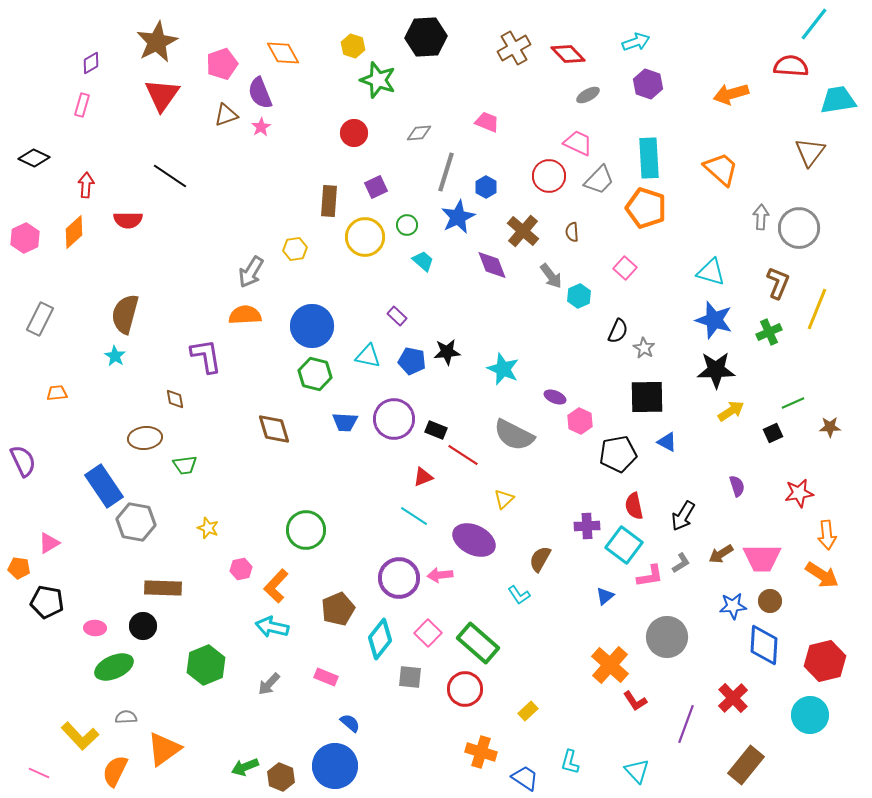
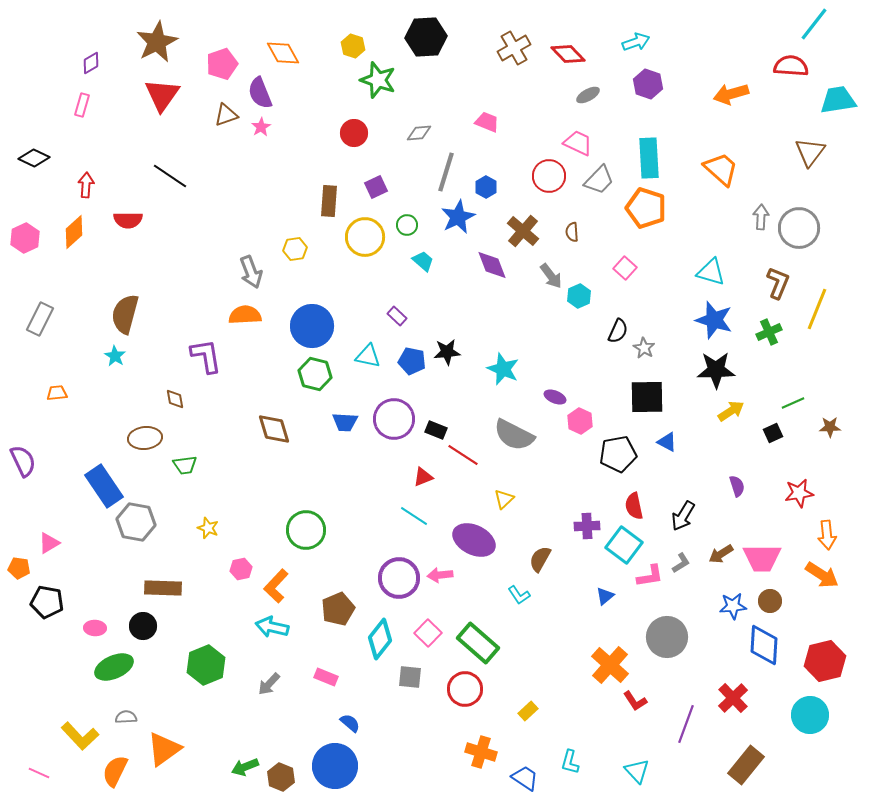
gray arrow at (251, 272): rotated 52 degrees counterclockwise
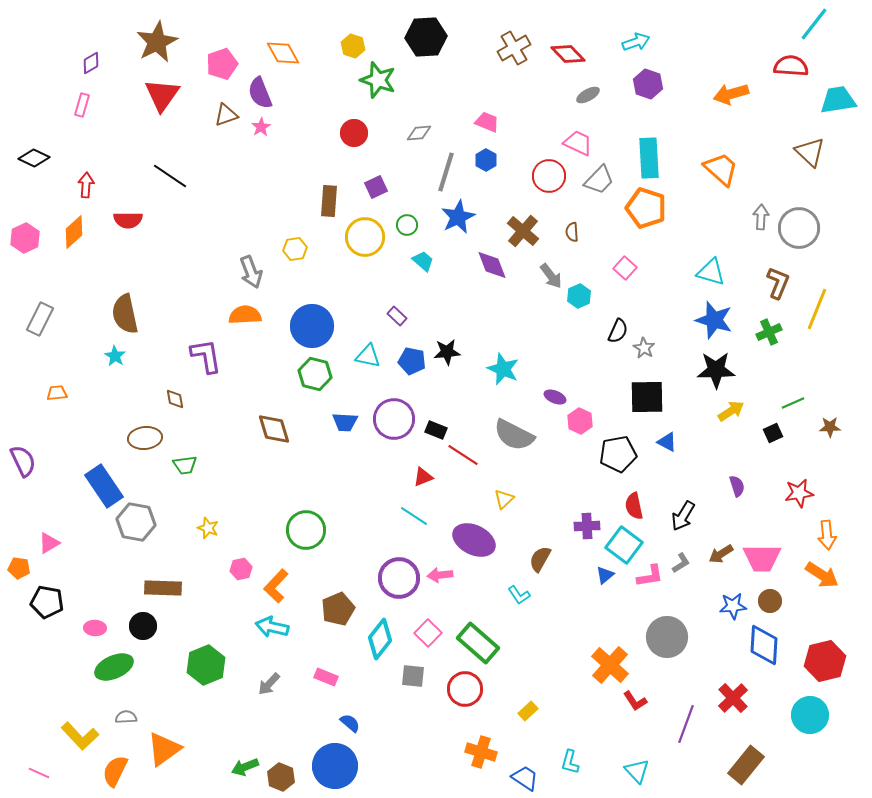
brown triangle at (810, 152): rotated 24 degrees counterclockwise
blue hexagon at (486, 187): moved 27 px up
brown semicircle at (125, 314): rotated 27 degrees counterclockwise
blue triangle at (605, 596): moved 21 px up
gray square at (410, 677): moved 3 px right, 1 px up
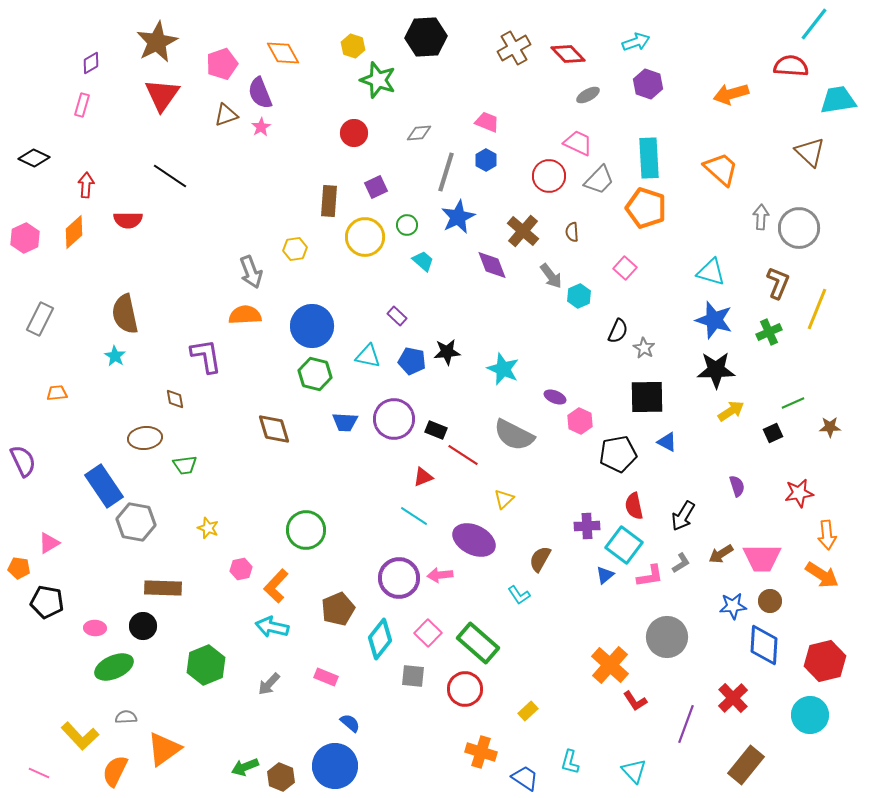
cyan triangle at (637, 771): moved 3 px left
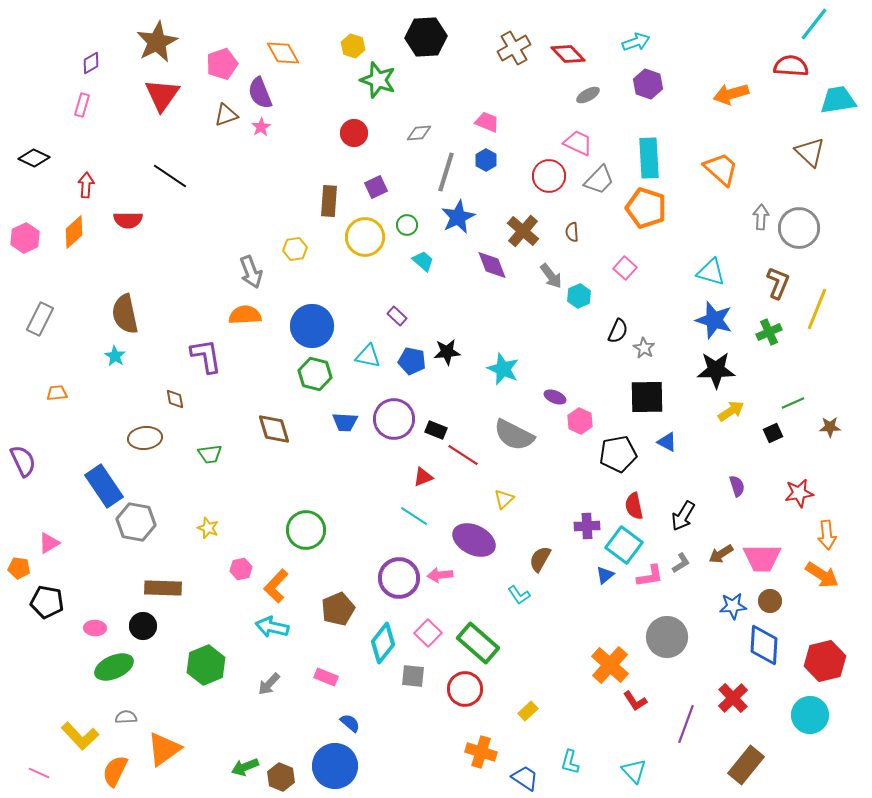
green trapezoid at (185, 465): moved 25 px right, 11 px up
cyan diamond at (380, 639): moved 3 px right, 4 px down
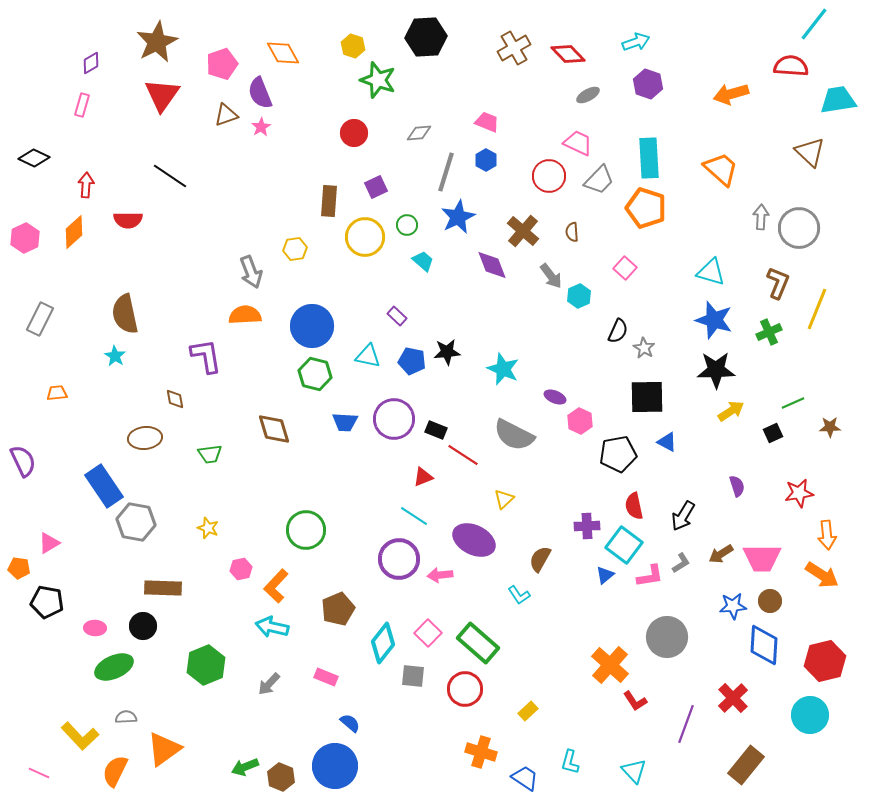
purple circle at (399, 578): moved 19 px up
